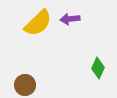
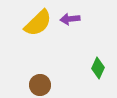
brown circle: moved 15 px right
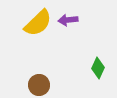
purple arrow: moved 2 px left, 1 px down
brown circle: moved 1 px left
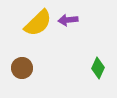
brown circle: moved 17 px left, 17 px up
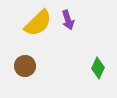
purple arrow: rotated 102 degrees counterclockwise
brown circle: moved 3 px right, 2 px up
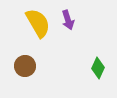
yellow semicircle: rotated 76 degrees counterclockwise
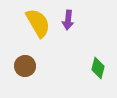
purple arrow: rotated 24 degrees clockwise
green diamond: rotated 10 degrees counterclockwise
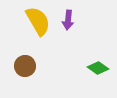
yellow semicircle: moved 2 px up
green diamond: rotated 70 degrees counterclockwise
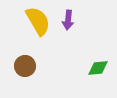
green diamond: rotated 40 degrees counterclockwise
